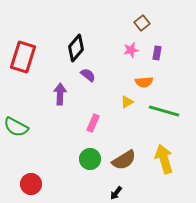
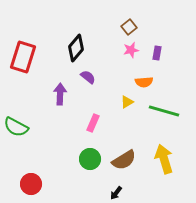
brown square: moved 13 px left, 4 px down
purple semicircle: moved 2 px down
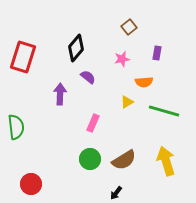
pink star: moved 9 px left, 9 px down
green semicircle: rotated 125 degrees counterclockwise
yellow arrow: moved 2 px right, 2 px down
